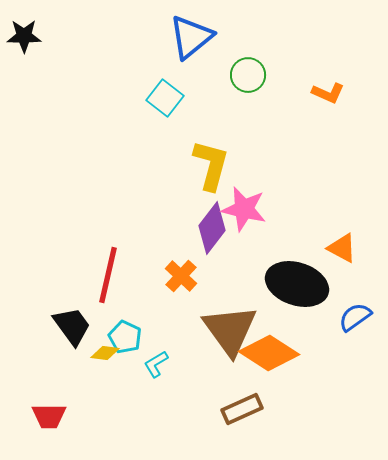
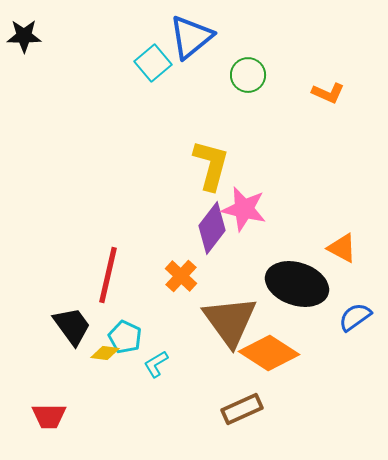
cyan square: moved 12 px left, 35 px up; rotated 12 degrees clockwise
brown triangle: moved 9 px up
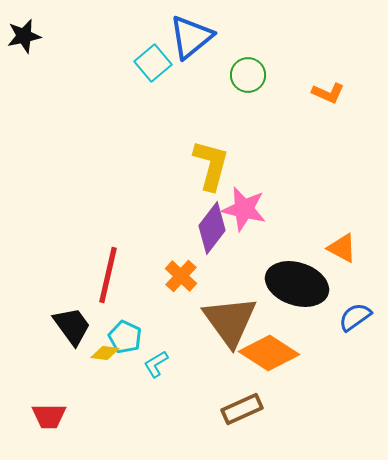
black star: rotated 12 degrees counterclockwise
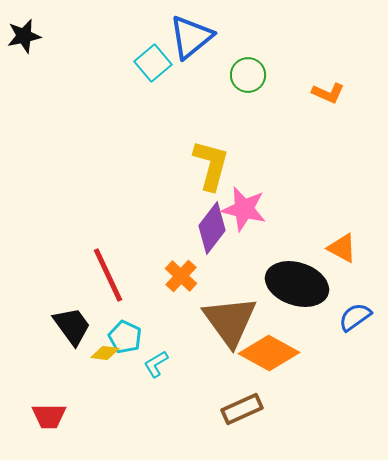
red line: rotated 38 degrees counterclockwise
orange diamond: rotated 4 degrees counterclockwise
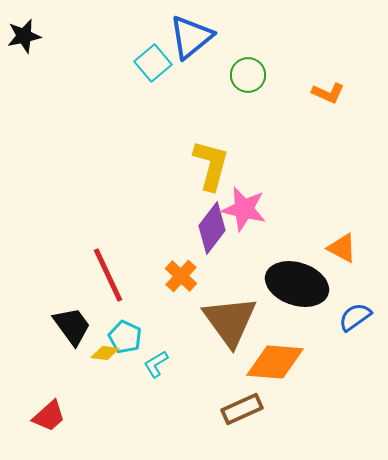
orange diamond: moved 6 px right, 9 px down; rotated 24 degrees counterclockwise
red trapezoid: rotated 42 degrees counterclockwise
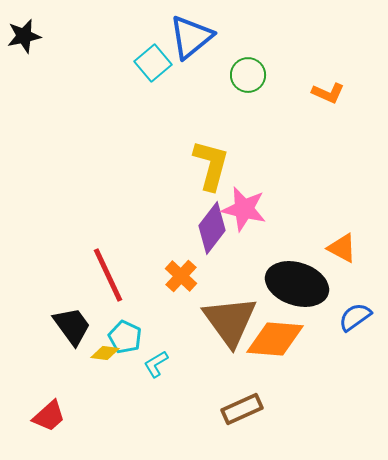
orange diamond: moved 23 px up
